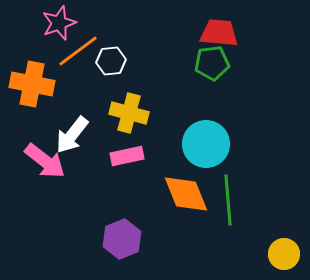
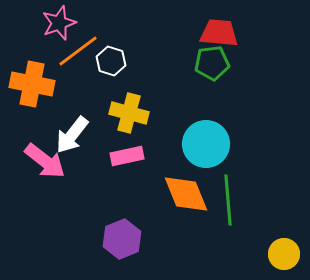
white hexagon: rotated 24 degrees clockwise
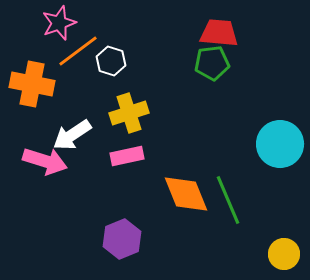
yellow cross: rotated 33 degrees counterclockwise
white arrow: rotated 18 degrees clockwise
cyan circle: moved 74 px right
pink arrow: rotated 21 degrees counterclockwise
green line: rotated 18 degrees counterclockwise
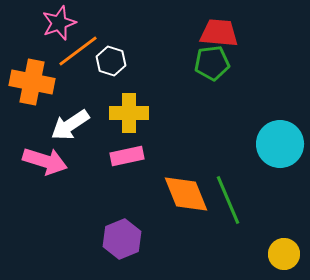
orange cross: moved 2 px up
yellow cross: rotated 18 degrees clockwise
white arrow: moved 2 px left, 10 px up
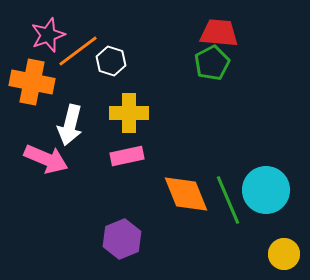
pink star: moved 11 px left, 12 px down
green pentagon: rotated 20 degrees counterclockwise
white arrow: rotated 42 degrees counterclockwise
cyan circle: moved 14 px left, 46 px down
pink arrow: moved 1 px right, 2 px up; rotated 6 degrees clockwise
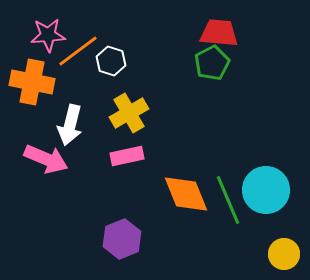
pink star: rotated 16 degrees clockwise
yellow cross: rotated 30 degrees counterclockwise
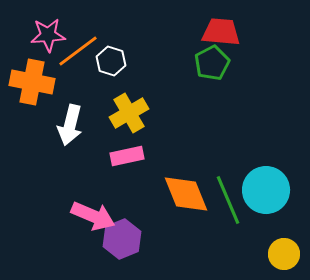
red trapezoid: moved 2 px right, 1 px up
pink arrow: moved 47 px right, 57 px down
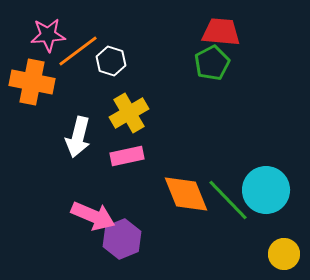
white arrow: moved 8 px right, 12 px down
green line: rotated 21 degrees counterclockwise
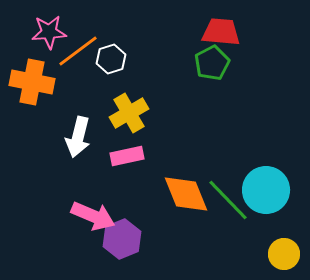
pink star: moved 1 px right, 3 px up
white hexagon: moved 2 px up; rotated 24 degrees clockwise
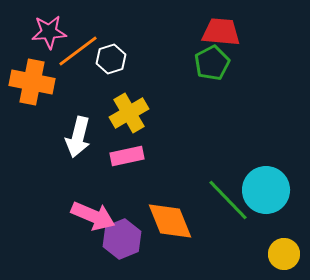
orange diamond: moved 16 px left, 27 px down
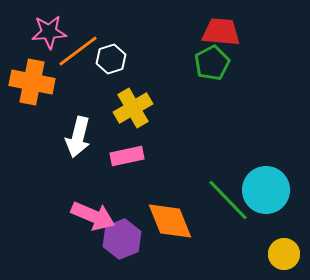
yellow cross: moved 4 px right, 5 px up
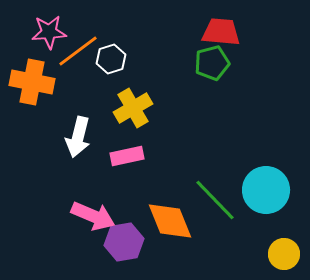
green pentagon: rotated 12 degrees clockwise
green line: moved 13 px left
purple hexagon: moved 2 px right, 3 px down; rotated 12 degrees clockwise
